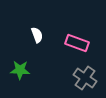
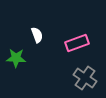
pink rectangle: rotated 40 degrees counterclockwise
green star: moved 4 px left, 12 px up
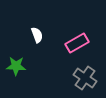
pink rectangle: rotated 10 degrees counterclockwise
green star: moved 8 px down
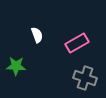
gray cross: rotated 15 degrees counterclockwise
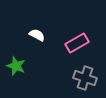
white semicircle: rotated 42 degrees counterclockwise
green star: rotated 18 degrees clockwise
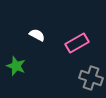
gray cross: moved 6 px right
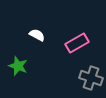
green star: moved 2 px right
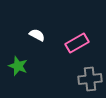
gray cross: moved 1 px left, 1 px down; rotated 25 degrees counterclockwise
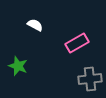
white semicircle: moved 2 px left, 10 px up
